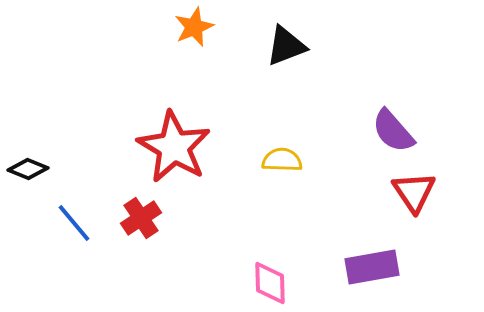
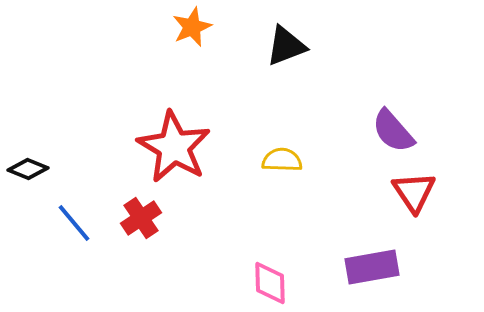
orange star: moved 2 px left
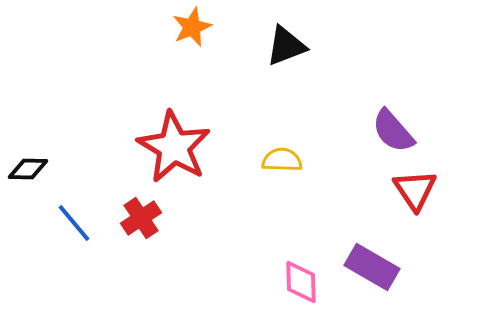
black diamond: rotated 21 degrees counterclockwise
red triangle: moved 1 px right, 2 px up
purple rectangle: rotated 40 degrees clockwise
pink diamond: moved 31 px right, 1 px up
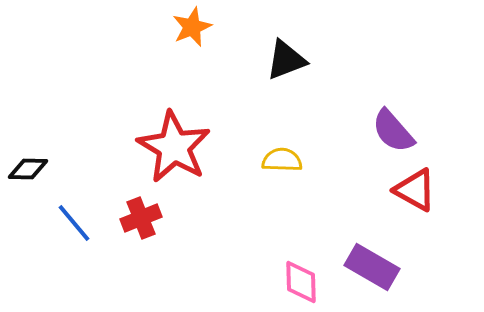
black triangle: moved 14 px down
red triangle: rotated 27 degrees counterclockwise
red cross: rotated 12 degrees clockwise
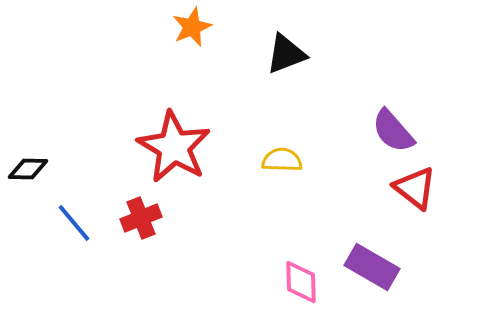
black triangle: moved 6 px up
red triangle: moved 2 px up; rotated 9 degrees clockwise
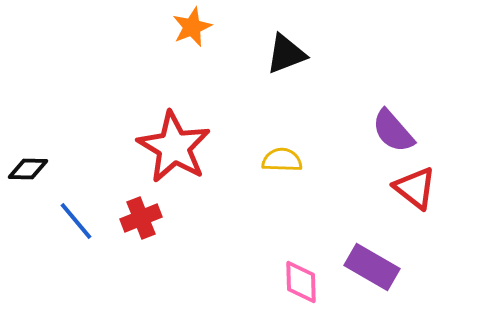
blue line: moved 2 px right, 2 px up
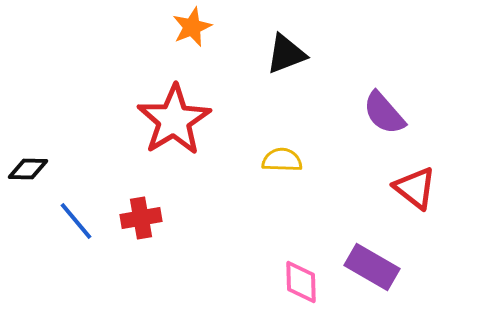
purple semicircle: moved 9 px left, 18 px up
red star: moved 27 px up; rotated 10 degrees clockwise
red cross: rotated 12 degrees clockwise
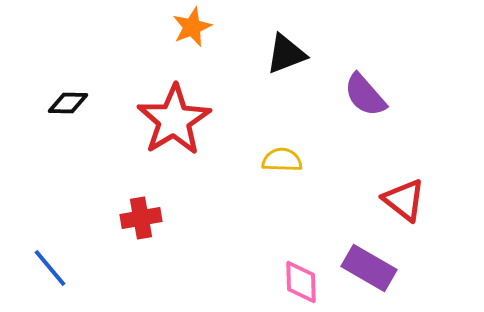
purple semicircle: moved 19 px left, 18 px up
black diamond: moved 40 px right, 66 px up
red triangle: moved 11 px left, 12 px down
blue line: moved 26 px left, 47 px down
purple rectangle: moved 3 px left, 1 px down
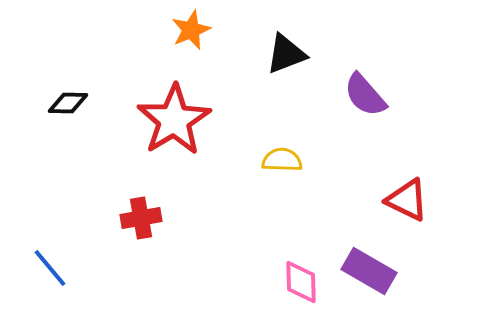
orange star: moved 1 px left, 3 px down
red triangle: moved 3 px right; rotated 12 degrees counterclockwise
purple rectangle: moved 3 px down
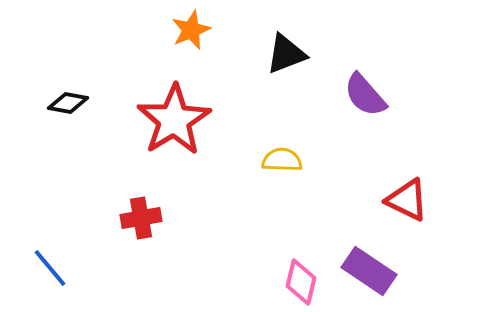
black diamond: rotated 9 degrees clockwise
purple rectangle: rotated 4 degrees clockwise
pink diamond: rotated 15 degrees clockwise
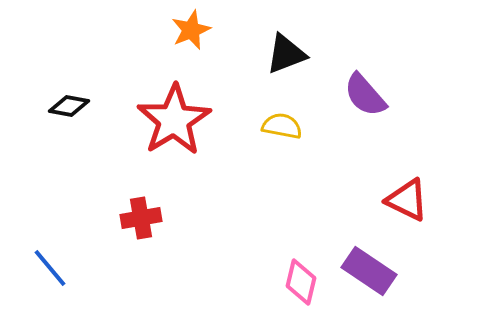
black diamond: moved 1 px right, 3 px down
yellow semicircle: moved 34 px up; rotated 9 degrees clockwise
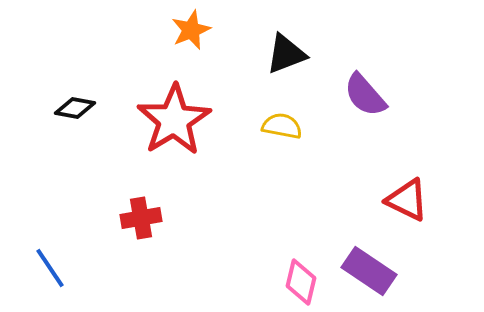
black diamond: moved 6 px right, 2 px down
blue line: rotated 6 degrees clockwise
